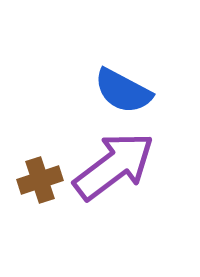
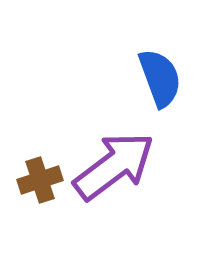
blue semicircle: moved 37 px right, 13 px up; rotated 138 degrees counterclockwise
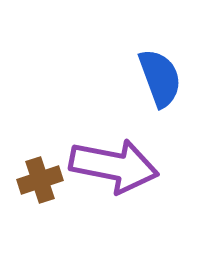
purple arrow: rotated 48 degrees clockwise
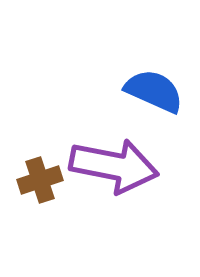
blue semicircle: moved 6 px left, 13 px down; rotated 46 degrees counterclockwise
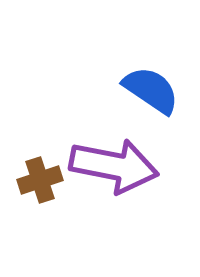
blue semicircle: moved 3 px left, 1 px up; rotated 10 degrees clockwise
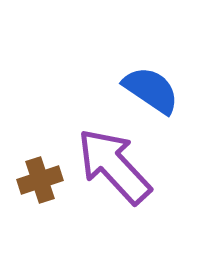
purple arrow: rotated 144 degrees counterclockwise
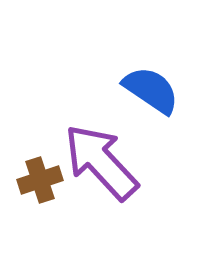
purple arrow: moved 13 px left, 4 px up
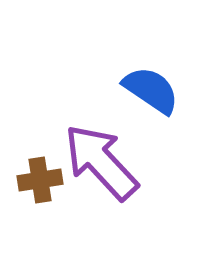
brown cross: rotated 9 degrees clockwise
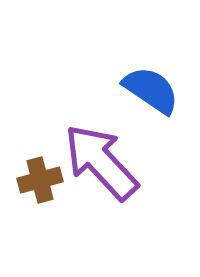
brown cross: rotated 6 degrees counterclockwise
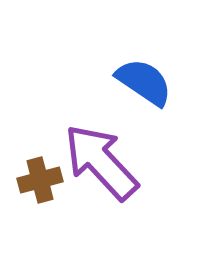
blue semicircle: moved 7 px left, 8 px up
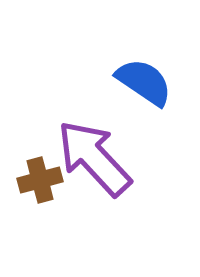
purple arrow: moved 7 px left, 4 px up
